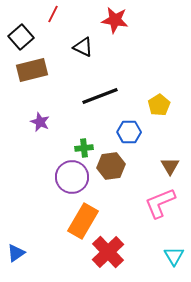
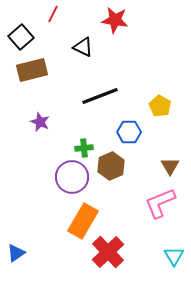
yellow pentagon: moved 1 px right, 1 px down; rotated 10 degrees counterclockwise
brown hexagon: rotated 16 degrees counterclockwise
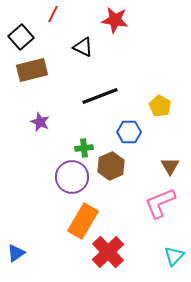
cyan triangle: rotated 15 degrees clockwise
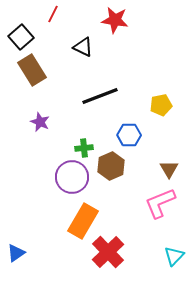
brown rectangle: rotated 72 degrees clockwise
yellow pentagon: moved 1 px right, 1 px up; rotated 30 degrees clockwise
blue hexagon: moved 3 px down
brown triangle: moved 1 px left, 3 px down
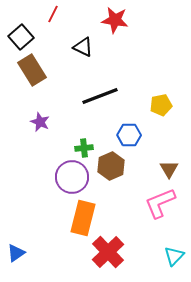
orange rectangle: moved 3 px up; rotated 16 degrees counterclockwise
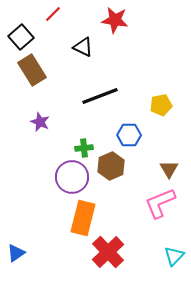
red line: rotated 18 degrees clockwise
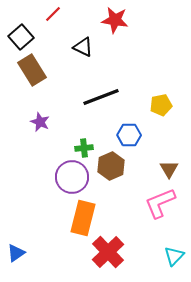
black line: moved 1 px right, 1 px down
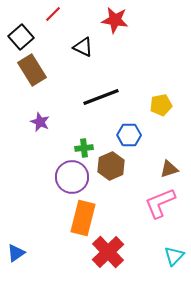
brown triangle: rotated 42 degrees clockwise
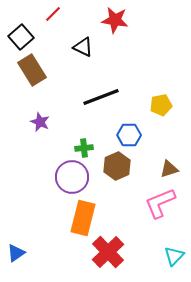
brown hexagon: moved 6 px right
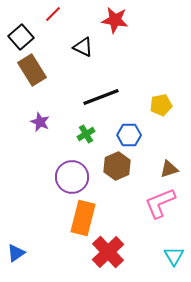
green cross: moved 2 px right, 14 px up; rotated 24 degrees counterclockwise
cyan triangle: rotated 15 degrees counterclockwise
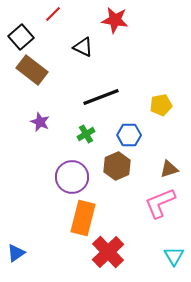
brown rectangle: rotated 20 degrees counterclockwise
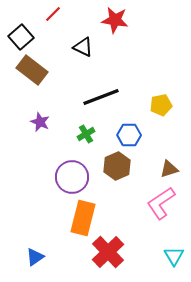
pink L-shape: moved 1 px right; rotated 12 degrees counterclockwise
blue triangle: moved 19 px right, 4 px down
